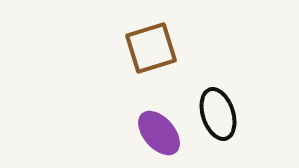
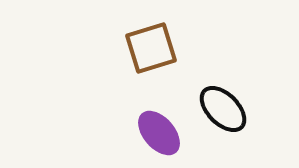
black ellipse: moved 5 px right, 5 px up; rotated 27 degrees counterclockwise
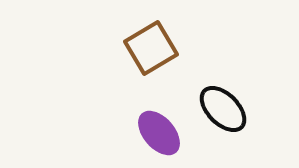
brown square: rotated 14 degrees counterclockwise
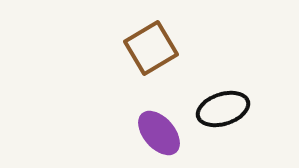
black ellipse: rotated 63 degrees counterclockwise
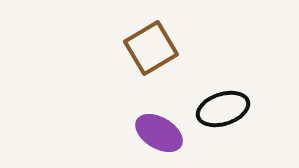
purple ellipse: rotated 18 degrees counterclockwise
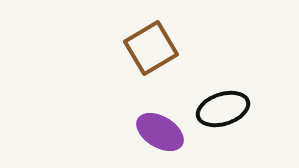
purple ellipse: moved 1 px right, 1 px up
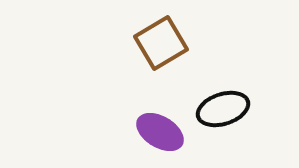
brown square: moved 10 px right, 5 px up
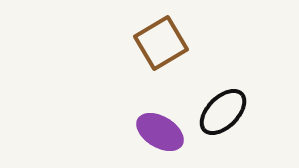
black ellipse: moved 3 px down; rotated 27 degrees counterclockwise
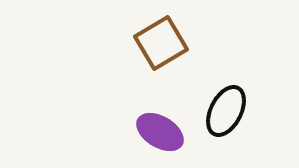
black ellipse: moved 3 px right, 1 px up; rotated 18 degrees counterclockwise
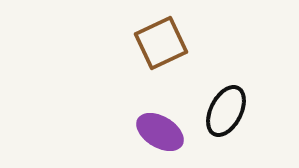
brown square: rotated 6 degrees clockwise
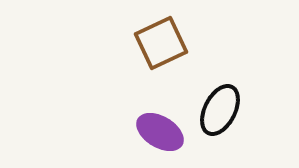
black ellipse: moved 6 px left, 1 px up
